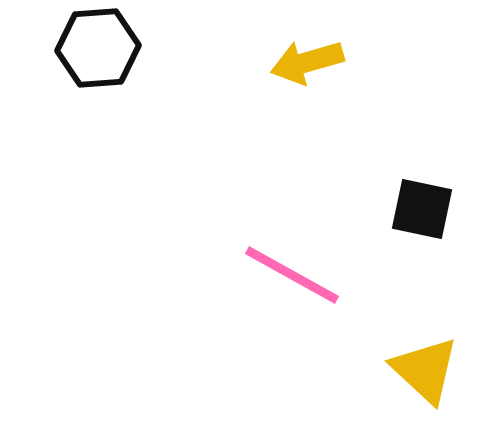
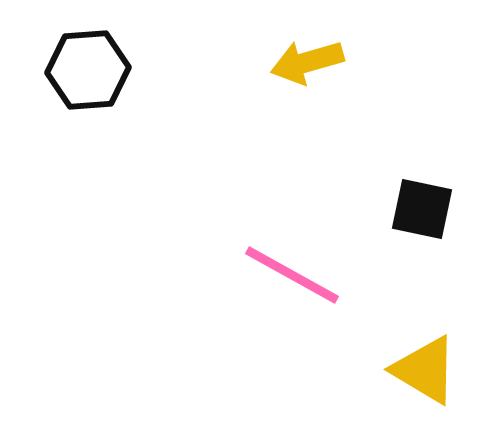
black hexagon: moved 10 px left, 22 px down
yellow triangle: rotated 12 degrees counterclockwise
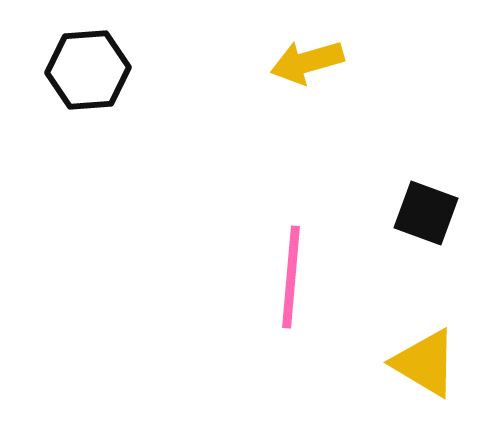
black square: moved 4 px right, 4 px down; rotated 8 degrees clockwise
pink line: moved 1 px left, 2 px down; rotated 66 degrees clockwise
yellow triangle: moved 7 px up
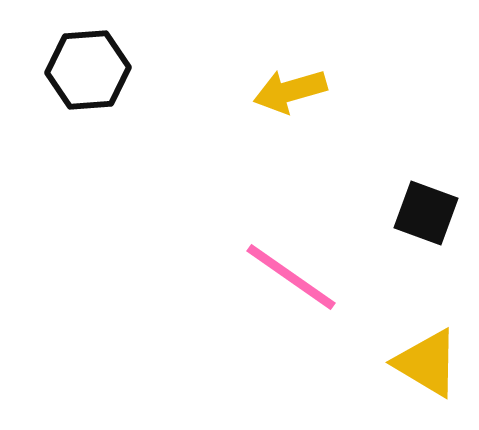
yellow arrow: moved 17 px left, 29 px down
pink line: rotated 60 degrees counterclockwise
yellow triangle: moved 2 px right
